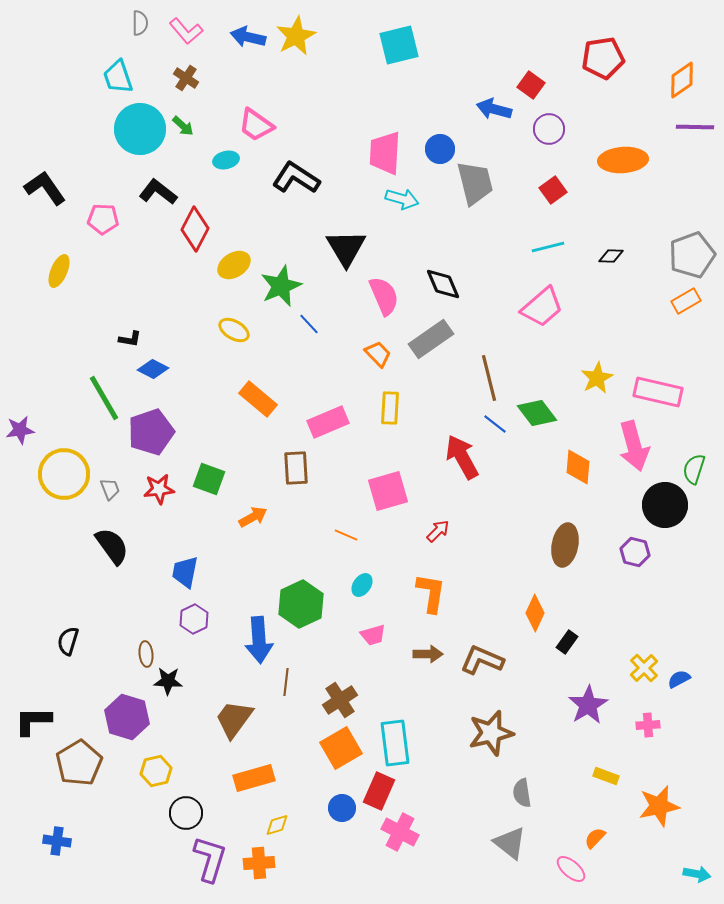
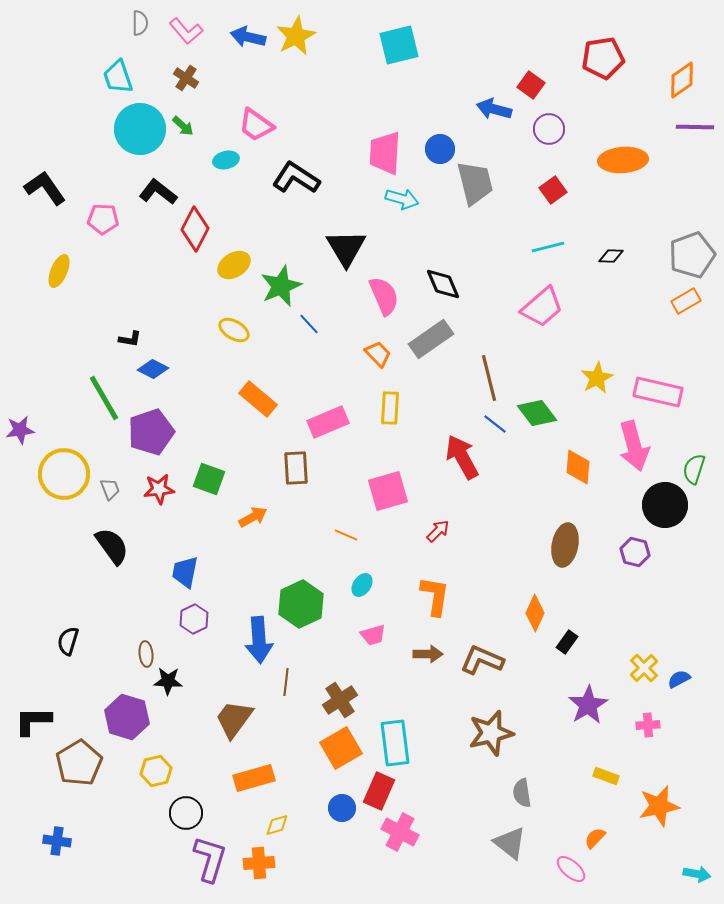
orange L-shape at (431, 593): moved 4 px right, 3 px down
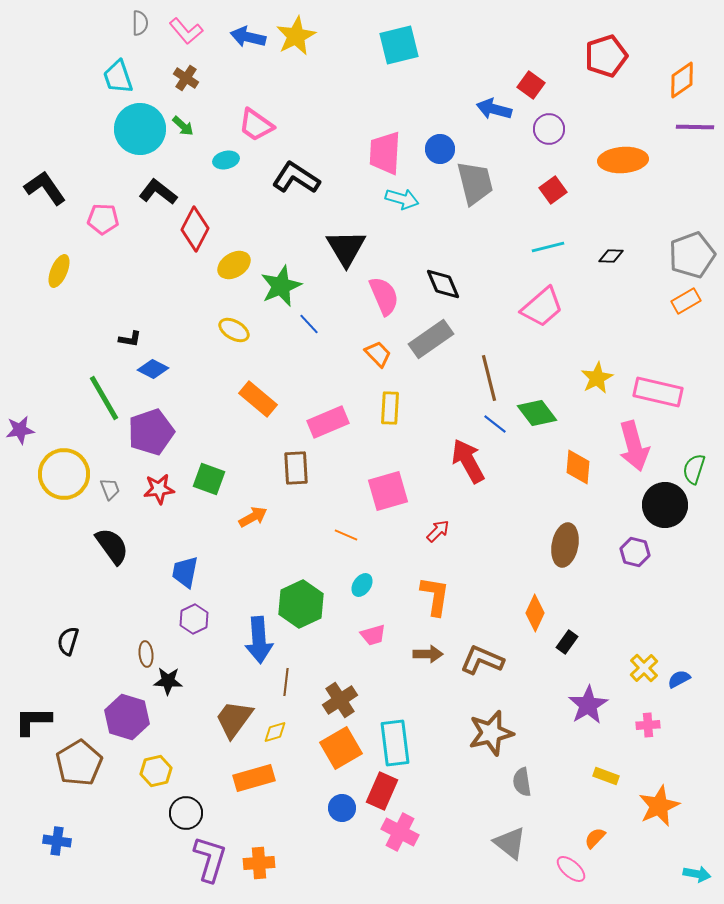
red pentagon at (603, 58): moved 3 px right, 2 px up; rotated 9 degrees counterclockwise
red arrow at (462, 457): moved 6 px right, 4 px down
red rectangle at (379, 791): moved 3 px right
gray semicircle at (522, 793): moved 11 px up
orange star at (659, 806): rotated 12 degrees counterclockwise
yellow diamond at (277, 825): moved 2 px left, 93 px up
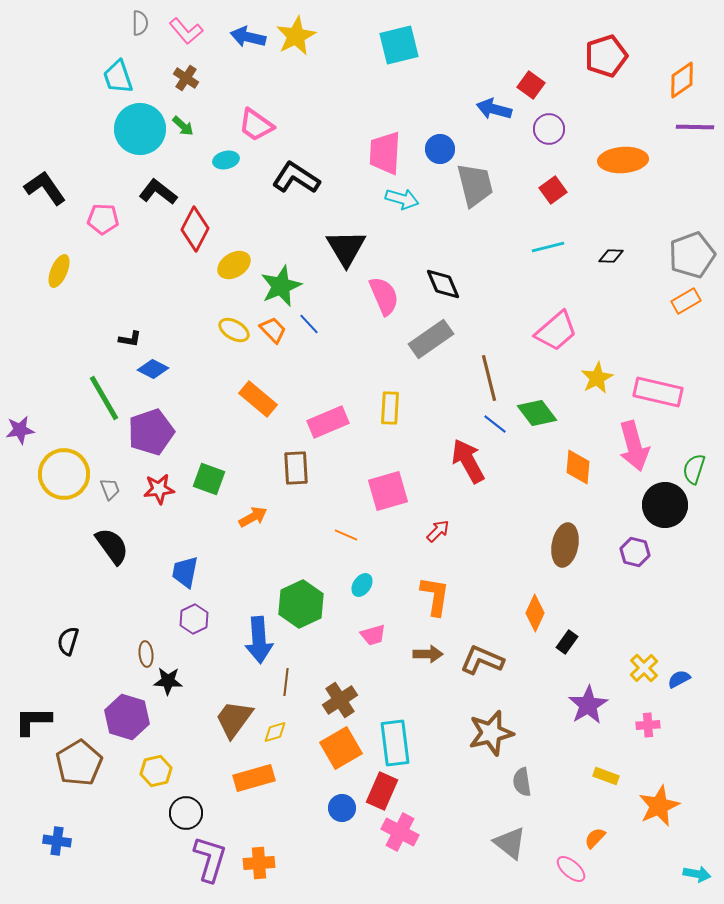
gray trapezoid at (475, 183): moved 2 px down
pink trapezoid at (542, 307): moved 14 px right, 24 px down
orange trapezoid at (378, 354): moved 105 px left, 24 px up
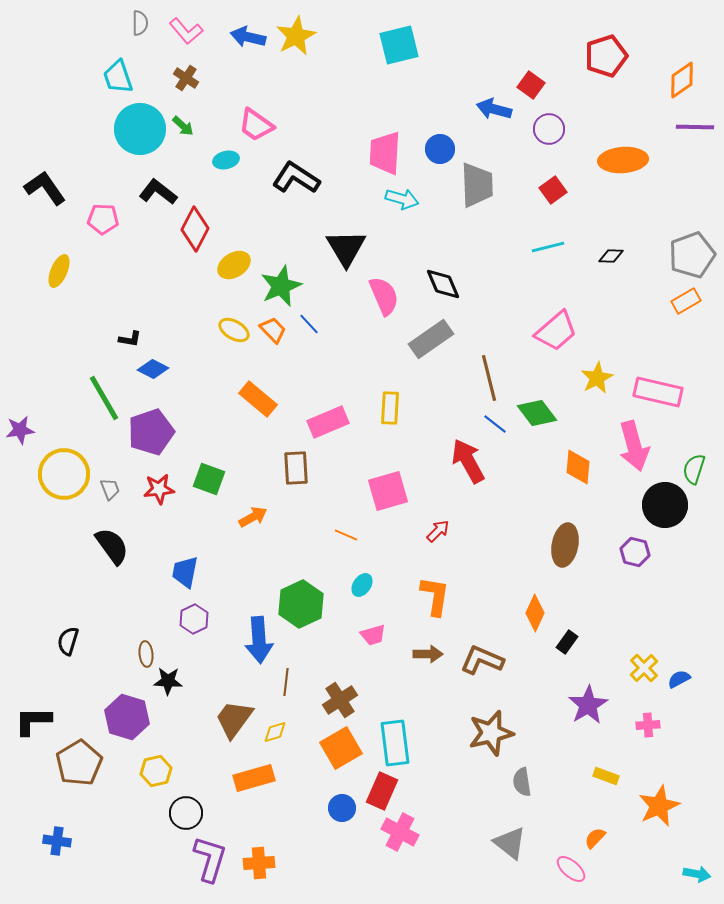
gray trapezoid at (475, 185): moved 2 px right; rotated 12 degrees clockwise
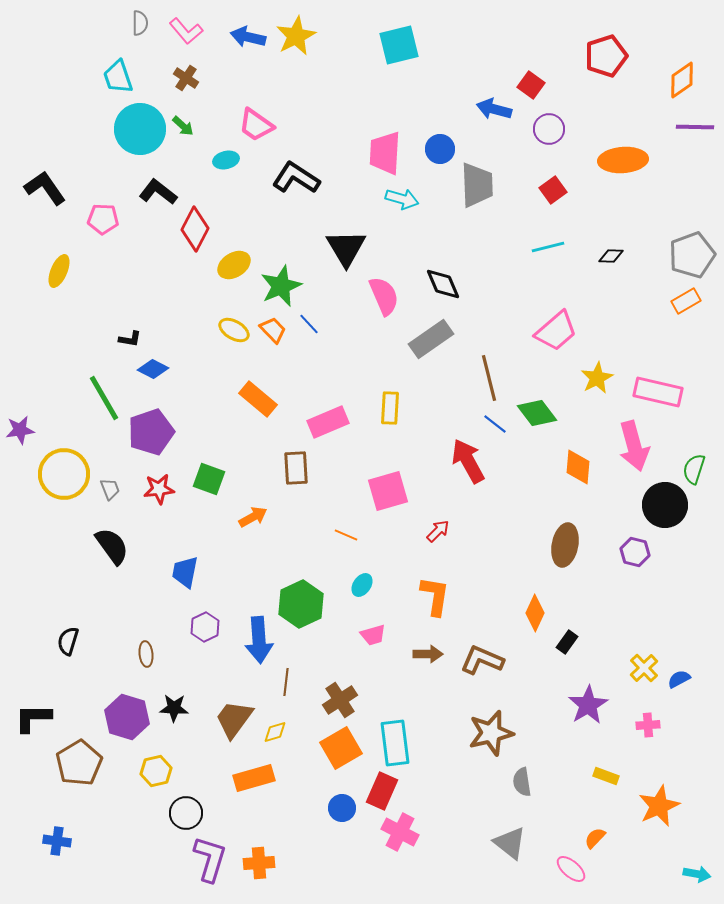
purple hexagon at (194, 619): moved 11 px right, 8 px down
black star at (168, 681): moved 6 px right, 27 px down
black L-shape at (33, 721): moved 3 px up
